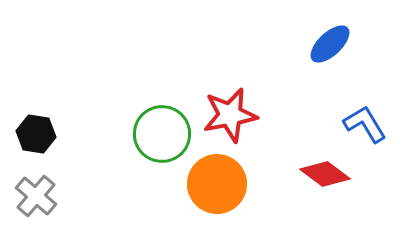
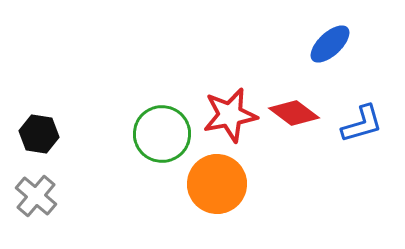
blue L-shape: moved 3 px left; rotated 105 degrees clockwise
black hexagon: moved 3 px right
red diamond: moved 31 px left, 61 px up
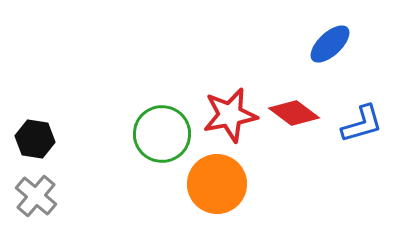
black hexagon: moved 4 px left, 5 px down
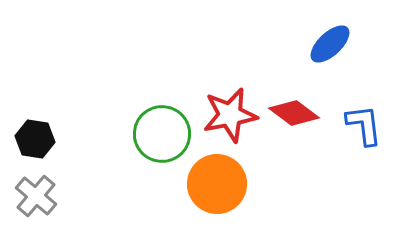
blue L-shape: moved 2 px right, 1 px down; rotated 81 degrees counterclockwise
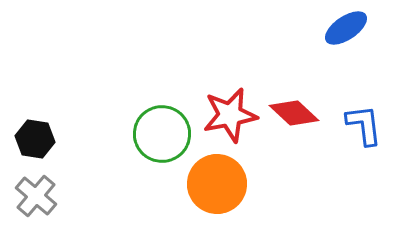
blue ellipse: moved 16 px right, 16 px up; rotated 9 degrees clockwise
red diamond: rotated 6 degrees clockwise
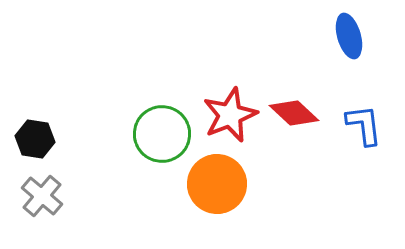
blue ellipse: moved 3 px right, 8 px down; rotated 72 degrees counterclockwise
red star: rotated 12 degrees counterclockwise
gray cross: moved 6 px right
